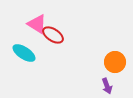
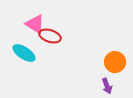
pink triangle: moved 2 px left
red ellipse: moved 3 px left, 1 px down; rotated 15 degrees counterclockwise
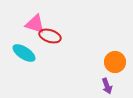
pink triangle: rotated 15 degrees counterclockwise
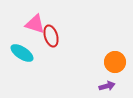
red ellipse: moved 1 px right; rotated 55 degrees clockwise
cyan ellipse: moved 2 px left
purple arrow: rotated 84 degrees counterclockwise
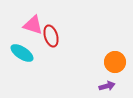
pink triangle: moved 2 px left, 1 px down
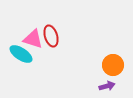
pink triangle: moved 14 px down
cyan ellipse: moved 1 px left, 1 px down
orange circle: moved 2 px left, 3 px down
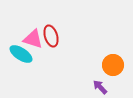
purple arrow: moved 7 px left, 1 px down; rotated 119 degrees counterclockwise
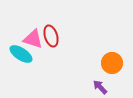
orange circle: moved 1 px left, 2 px up
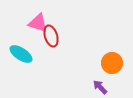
pink triangle: moved 5 px right, 16 px up
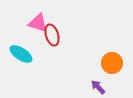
red ellipse: moved 1 px right, 1 px up
purple arrow: moved 2 px left
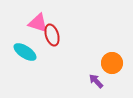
cyan ellipse: moved 4 px right, 2 px up
purple arrow: moved 2 px left, 6 px up
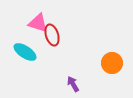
purple arrow: moved 23 px left, 3 px down; rotated 14 degrees clockwise
